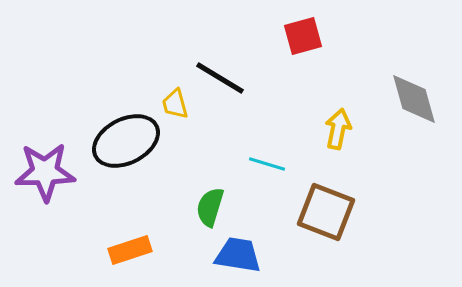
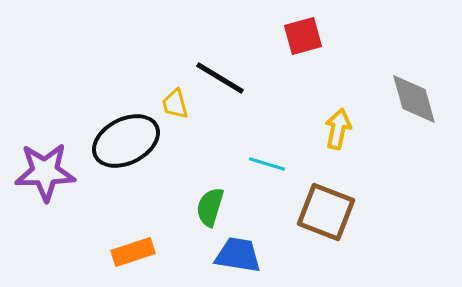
orange rectangle: moved 3 px right, 2 px down
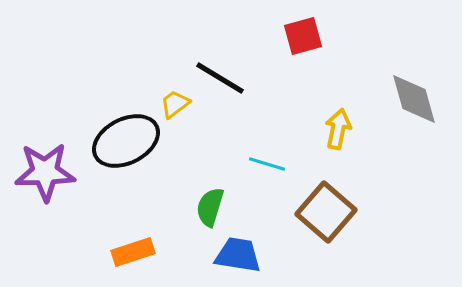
yellow trapezoid: rotated 68 degrees clockwise
brown square: rotated 20 degrees clockwise
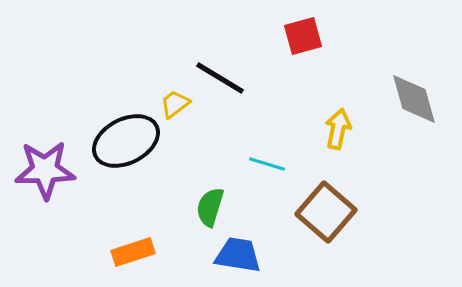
purple star: moved 2 px up
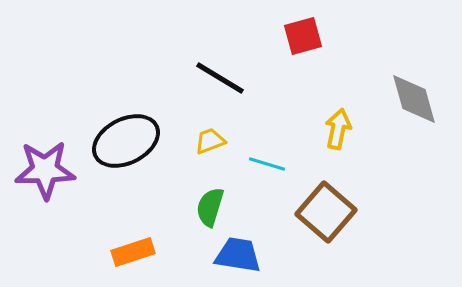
yellow trapezoid: moved 35 px right, 37 px down; rotated 16 degrees clockwise
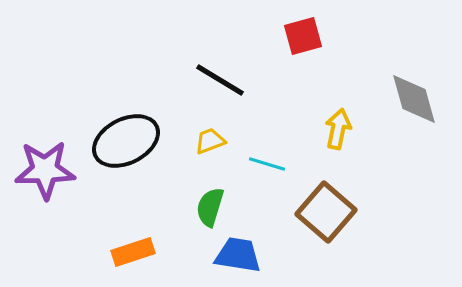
black line: moved 2 px down
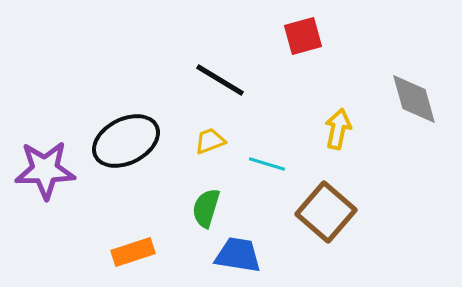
green semicircle: moved 4 px left, 1 px down
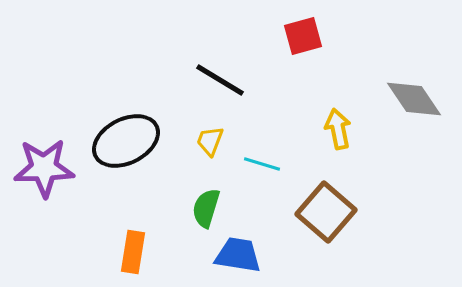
gray diamond: rotated 18 degrees counterclockwise
yellow arrow: rotated 24 degrees counterclockwise
yellow trapezoid: rotated 48 degrees counterclockwise
cyan line: moved 5 px left
purple star: moved 1 px left, 2 px up
orange rectangle: rotated 63 degrees counterclockwise
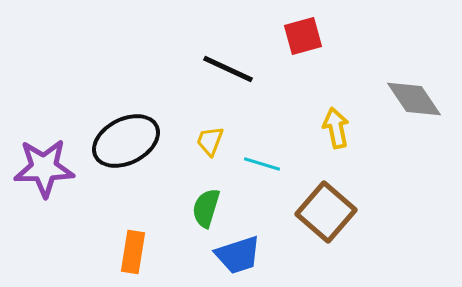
black line: moved 8 px right, 11 px up; rotated 6 degrees counterclockwise
yellow arrow: moved 2 px left, 1 px up
blue trapezoid: rotated 153 degrees clockwise
